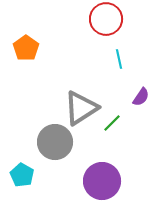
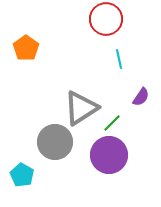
purple circle: moved 7 px right, 26 px up
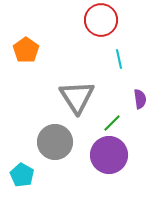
red circle: moved 5 px left, 1 px down
orange pentagon: moved 2 px down
purple semicircle: moved 1 px left, 2 px down; rotated 42 degrees counterclockwise
gray triangle: moved 4 px left, 11 px up; rotated 30 degrees counterclockwise
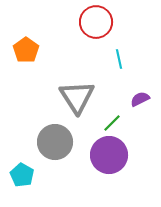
red circle: moved 5 px left, 2 px down
purple semicircle: rotated 108 degrees counterclockwise
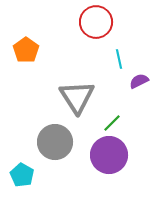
purple semicircle: moved 1 px left, 18 px up
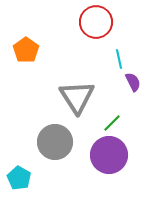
purple semicircle: moved 6 px left, 1 px down; rotated 90 degrees clockwise
cyan pentagon: moved 3 px left, 3 px down
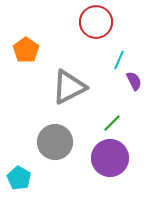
cyan line: moved 1 px down; rotated 36 degrees clockwise
purple semicircle: moved 1 px right, 1 px up
gray triangle: moved 8 px left, 10 px up; rotated 36 degrees clockwise
purple circle: moved 1 px right, 3 px down
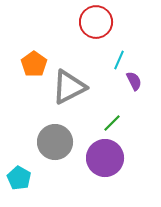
orange pentagon: moved 8 px right, 14 px down
purple circle: moved 5 px left
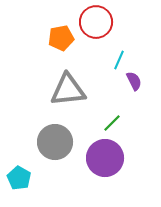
orange pentagon: moved 27 px right, 26 px up; rotated 25 degrees clockwise
gray triangle: moved 1 px left, 3 px down; rotated 21 degrees clockwise
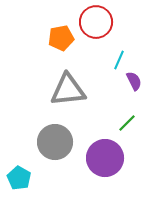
green line: moved 15 px right
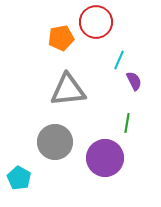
green line: rotated 36 degrees counterclockwise
